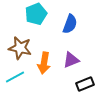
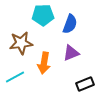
cyan pentagon: moved 7 px right, 1 px down; rotated 20 degrees clockwise
brown star: moved 1 px right, 5 px up; rotated 20 degrees counterclockwise
purple triangle: moved 7 px up
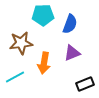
purple triangle: moved 1 px right
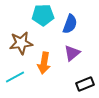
purple triangle: rotated 18 degrees counterclockwise
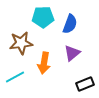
cyan pentagon: moved 2 px down
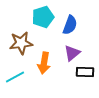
cyan pentagon: rotated 15 degrees counterclockwise
blue semicircle: moved 1 px down
black rectangle: moved 12 px up; rotated 24 degrees clockwise
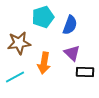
brown star: moved 2 px left
purple triangle: rotated 36 degrees counterclockwise
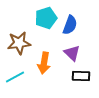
cyan pentagon: moved 3 px right, 1 px down
black rectangle: moved 4 px left, 4 px down
